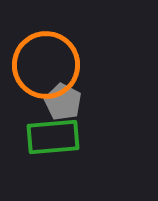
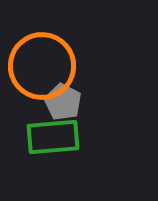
orange circle: moved 4 px left, 1 px down
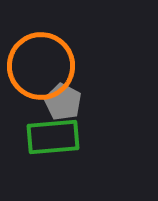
orange circle: moved 1 px left
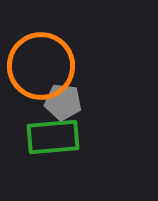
gray pentagon: rotated 21 degrees counterclockwise
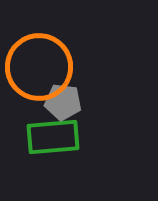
orange circle: moved 2 px left, 1 px down
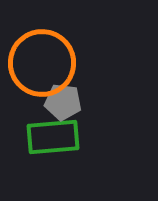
orange circle: moved 3 px right, 4 px up
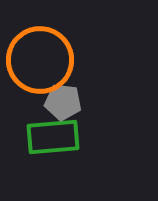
orange circle: moved 2 px left, 3 px up
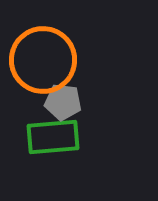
orange circle: moved 3 px right
